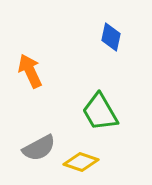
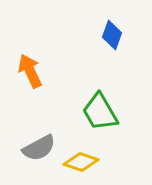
blue diamond: moved 1 px right, 2 px up; rotated 8 degrees clockwise
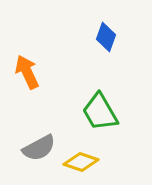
blue diamond: moved 6 px left, 2 px down
orange arrow: moved 3 px left, 1 px down
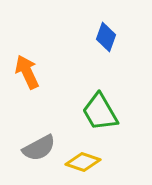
yellow diamond: moved 2 px right
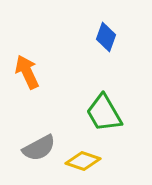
green trapezoid: moved 4 px right, 1 px down
yellow diamond: moved 1 px up
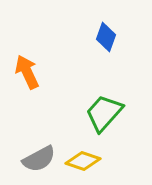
green trapezoid: rotated 72 degrees clockwise
gray semicircle: moved 11 px down
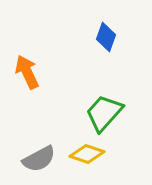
yellow diamond: moved 4 px right, 7 px up
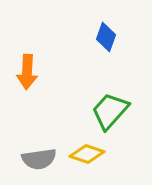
orange arrow: rotated 152 degrees counterclockwise
green trapezoid: moved 6 px right, 2 px up
gray semicircle: rotated 20 degrees clockwise
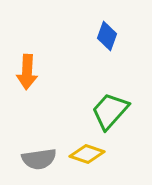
blue diamond: moved 1 px right, 1 px up
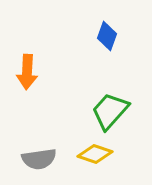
yellow diamond: moved 8 px right
